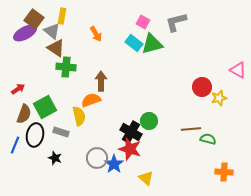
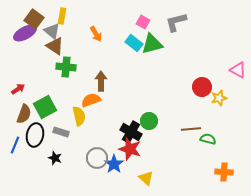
brown triangle: moved 1 px left, 2 px up
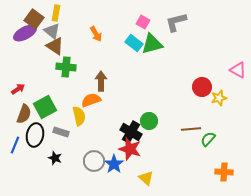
yellow rectangle: moved 6 px left, 3 px up
green semicircle: rotated 63 degrees counterclockwise
gray circle: moved 3 px left, 3 px down
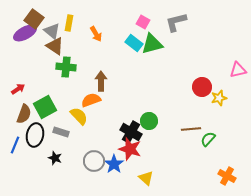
yellow rectangle: moved 13 px right, 10 px down
pink triangle: rotated 42 degrees counterclockwise
yellow semicircle: rotated 30 degrees counterclockwise
orange cross: moved 3 px right, 4 px down; rotated 24 degrees clockwise
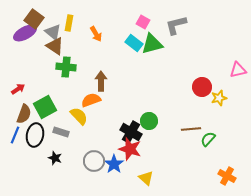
gray L-shape: moved 3 px down
gray triangle: moved 1 px right, 1 px down
blue line: moved 10 px up
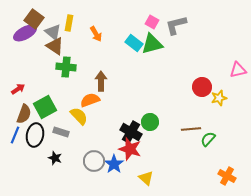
pink square: moved 9 px right
orange semicircle: moved 1 px left
green circle: moved 1 px right, 1 px down
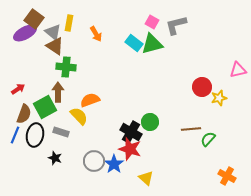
brown arrow: moved 43 px left, 11 px down
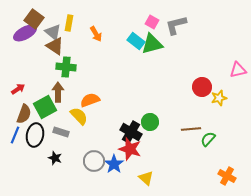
cyan rectangle: moved 2 px right, 2 px up
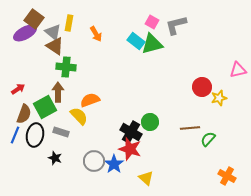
brown line: moved 1 px left, 1 px up
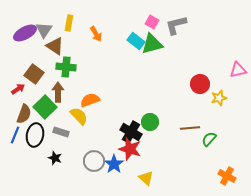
brown square: moved 55 px down
gray triangle: moved 9 px left, 2 px up; rotated 24 degrees clockwise
red circle: moved 2 px left, 3 px up
green square: rotated 15 degrees counterclockwise
green semicircle: moved 1 px right
